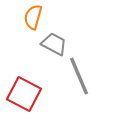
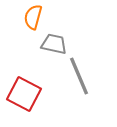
gray trapezoid: rotated 16 degrees counterclockwise
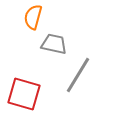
gray line: moved 1 px left, 1 px up; rotated 54 degrees clockwise
red square: rotated 12 degrees counterclockwise
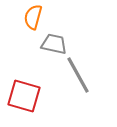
gray line: rotated 60 degrees counterclockwise
red square: moved 2 px down
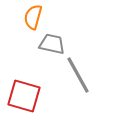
gray trapezoid: moved 2 px left
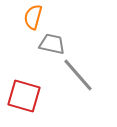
gray line: rotated 12 degrees counterclockwise
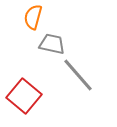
red square: rotated 24 degrees clockwise
